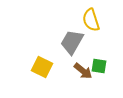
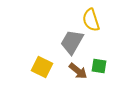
brown arrow: moved 5 px left
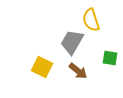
green square: moved 11 px right, 8 px up
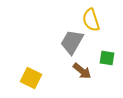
green square: moved 3 px left
yellow square: moved 11 px left, 11 px down
brown arrow: moved 4 px right
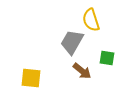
yellow square: rotated 20 degrees counterclockwise
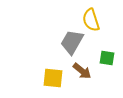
yellow square: moved 22 px right
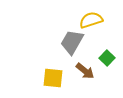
yellow semicircle: rotated 90 degrees clockwise
green square: rotated 35 degrees clockwise
brown arrow: moved 3 px right
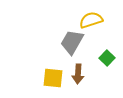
brown arrow: moved 7 px left, 3 px down; rotated 54 degrees clockwise
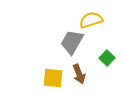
brown arrow: moved 1 px right; rotated 24 degrees counterclockwise
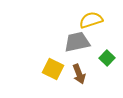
gray trapezoid: moved 5 px right; rotated 48 degrees clockwise
yellow square: moved 9 px up; rotated 20 degrees clockwise
